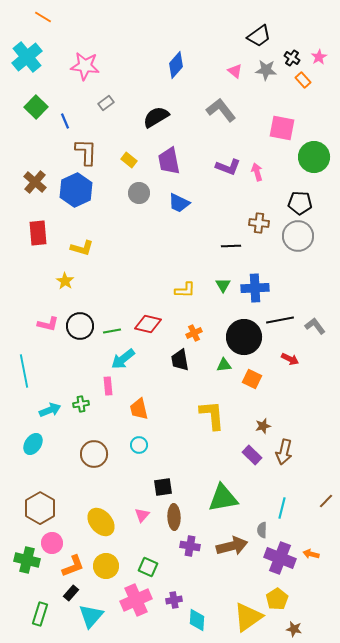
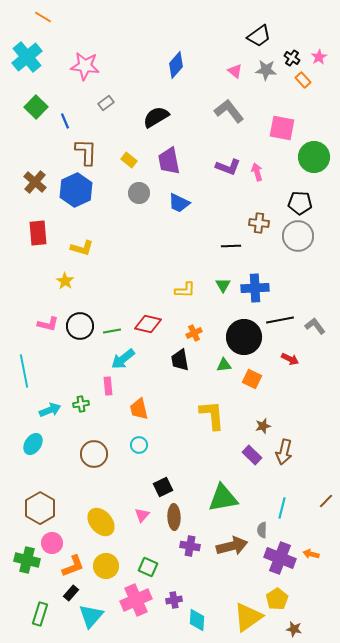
gray L-shape at (221, 110): moved 8 px right, 1 px down
black square at (163, 487): rotated 18 degrees counterclockwise
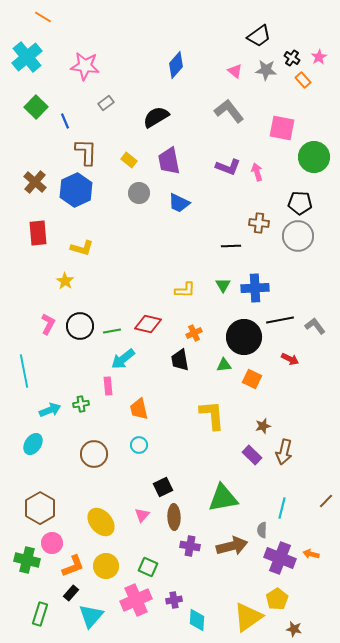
pink L-shape at (48, 324): rotated 75 degrees counterclockwise
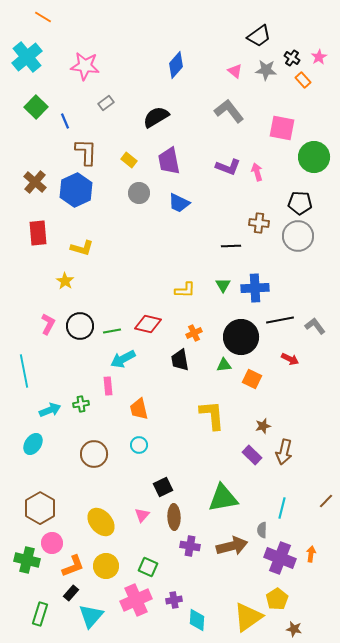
black circle at (244, 337): moved 3 px left
cyan arrow at (123, 359): rotated 10 degrees clockwise
orange arrow at (311, 554): rotated 84 degrees clockwise
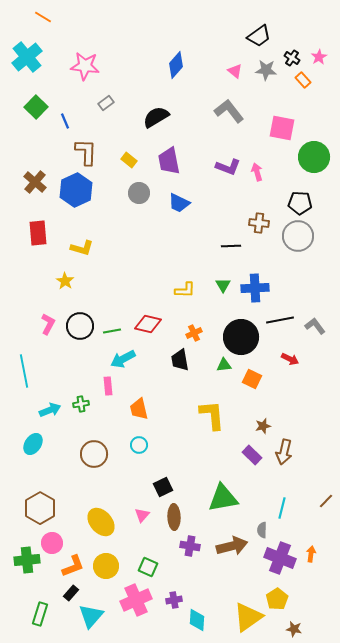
green cross at (27, 560): rotated 20 degrees counterclockwise
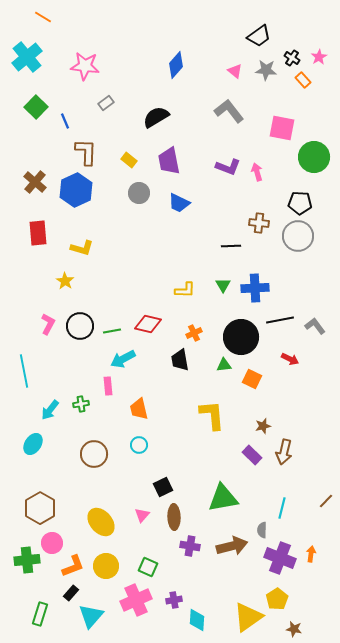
cyan arrow at (50, 410): rotated 150 degrees clockwise
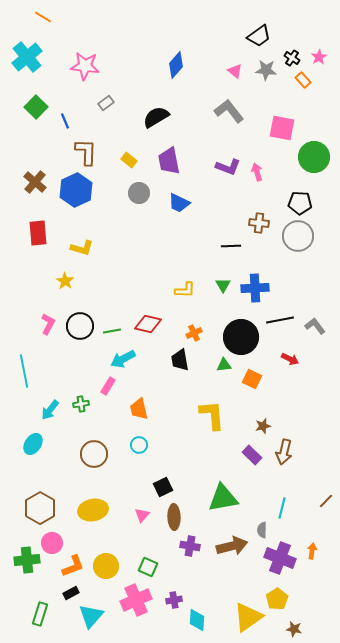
pink rectangle at (108, 386): rotated 36 degrees clockwise
yellow ellipse at (101, 522): moved 8 px left, 12 px up; rotated 60 degrees counterclockwise
orange arrow at (311, 554): moved 1 px right, 3 px up
black rectangle at (71, 593): rotated 21 degrees clockwise
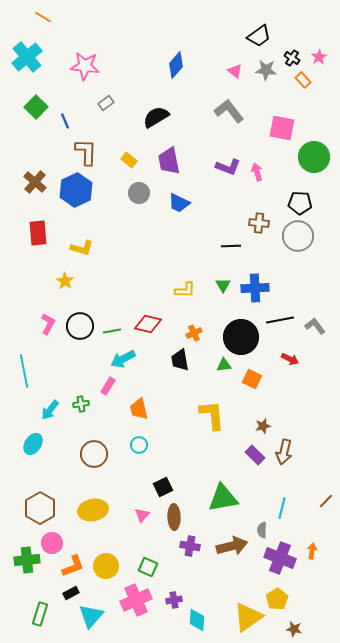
purple rectangle at (252, 455): moved 3 px right
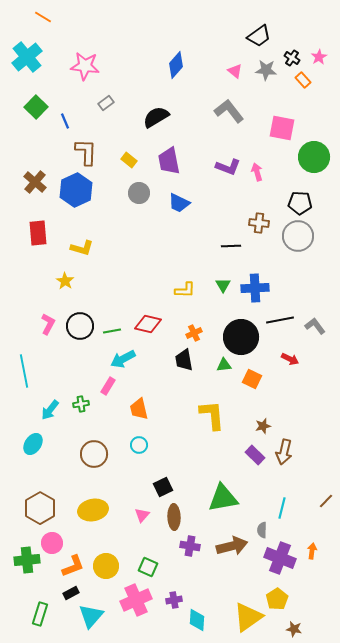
black trapezoid at (180, 360): moved 4 px right
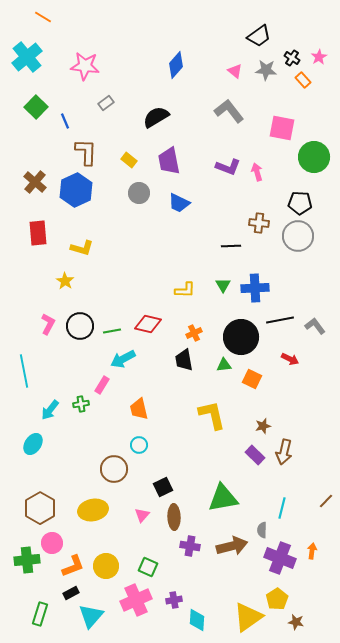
pink rectangle at (108, 386): moved 6 px left, 1 px up
yellow L-shape at (212, 415): rotated 8 degrees counterclockwise
brown circle at (94, 454): moved 20 px right, 15 px down
brown star at (294, 629): moved 2 px right, 7 px up
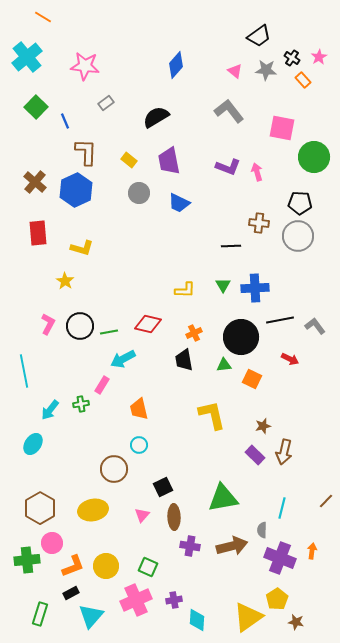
green line at (112, 331): moved 3 px left, 1 px down
